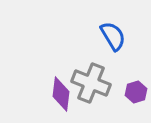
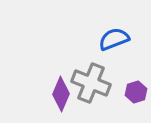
blue semicircle: moved 1 px right, 3 px down; rotated 80 degrees counterclockwise
purple diamond: rotated 16 degrees clockwise
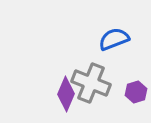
purple diamond: moved 5 px right
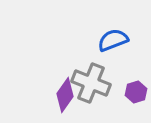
blue semicircle: moved 1 px left, 1 px down
purple diamond: moved 1 px left, 1 px down; rotated 12 degrees clockwise
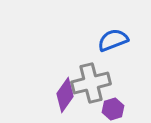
gray cross: rotated 36 degrees counterclockwise
purple hexagon: moved 23 px left, 17 px down
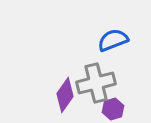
gray cross: moved 5 px right
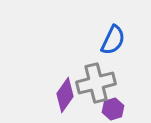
blue semicircle: rotated 136 degrees clockwise
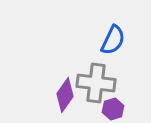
gray cross: rotated 21 degrees clockwise
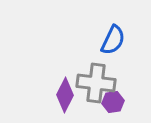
purple diamond: rotated 8 degrees counterclockwise
purple hexagon: moved 7 px up; rotated 10 degrees clockwise
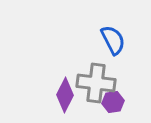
blue semicircle: rotated 52 degrees counterclockwise
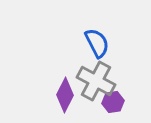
blue semicircle: moved 16 px left, 3 px down
gray cross: moved 2 px up; rotated 21 degrees clockwise
